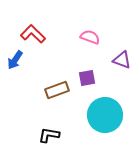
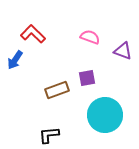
purple triangle: moved 1 px right, 9 px up
black L-shape: rotated 15 degrees counterclockwise
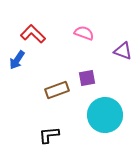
pink semicircle: moved 6 px left, 4 px up
blue arrow: moved 2 px right
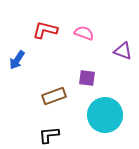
red L-shape: moved 12 px right, 4 px up; rotated 30 degrees counterclockwise
purple square: rotated 18 degrees clockwise
brown rectangle: moved 3 px left, 6 px down
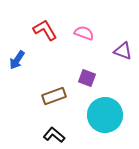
red L-shape: rotated 45 degrees clockwise
purple square: rotated 12 degrees clockwise
black L-shape: moved 5 px right; rotated 45 degrees clockwise
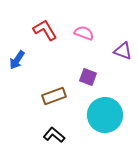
purple square: moved 1 px right, 1 px up
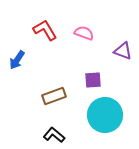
purple square: moved 5 px right, 3 px down; rotated 24 degrees counterclockwise
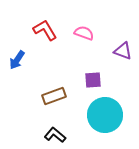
black L-shape: moved 1 px right
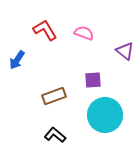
purple triangle: moved 2 px right; rotated 18 degrees clockwise
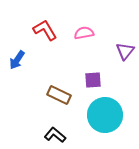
pink semicircle: rotated 30 degrees counterclockwise
purple triangle: rotated 30 degrees clockwise
brown rectangle: moved 5 px right, 1 px up; rotated 45 degrees clockwise
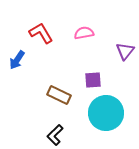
red L-shape: moved 4 px left, 3 px down
cyan circle: moved 1 px right, 2 px up
black L-shape: rotated 85 degrees counterclockwise
